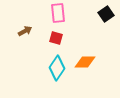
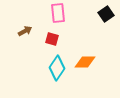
red square: moved 4 px left, 1 px down
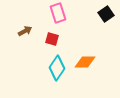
pink rectangle: rotated 12 degrees counterclockwise
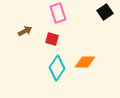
black square: moved 1 px left, 2 px up
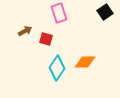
pink rectangle: moved 1 px right
red square: moved 6 px left
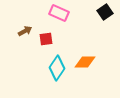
pink rectangle: rotated 48 degrees counterclockwise
red square: rotated 24 degrees counterclockwise
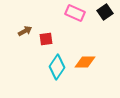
pink rectangle: moved 16 px right
cyan diamond: moved 1 px up
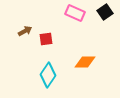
cyan diamond: moved 9 px left, 8 px down
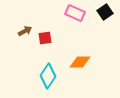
red square: moved 1 px left, 1 px up
orange diamond: moved 5 px left
cyan diamond: moved 1 px down
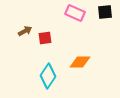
black square: rotated 28 degrees clockwise
